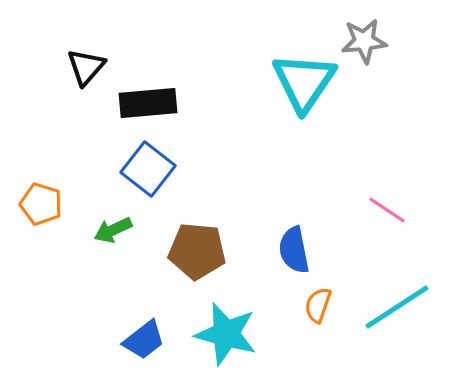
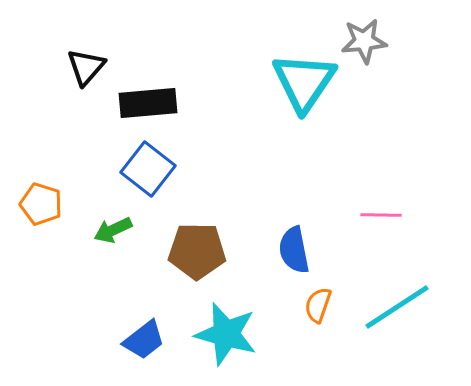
pink line: moved 6 px left, 5 px down; rotated 33 degrees counterclockwise
brown pentagon: rotated 4 degrees counterclockwise
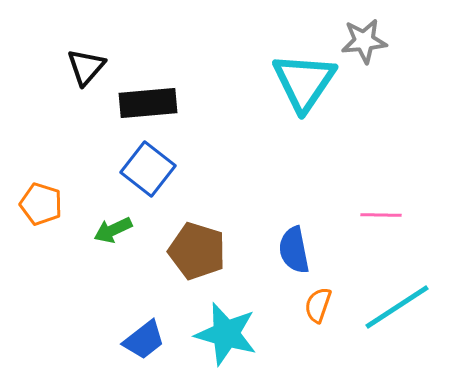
brown pentagon: rotated 16 degrees clockwise
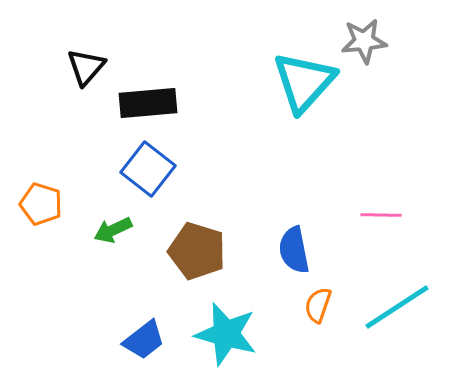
cyan triangle: rotated 8 degrees clockwise
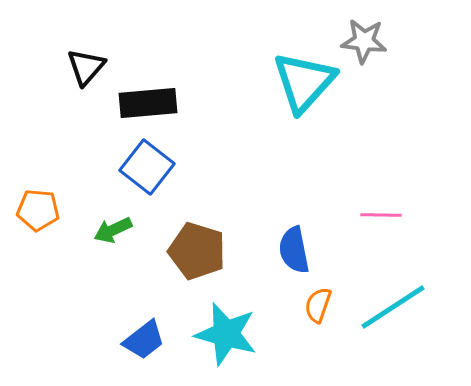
gray star: rotated 12 degrees clockwise
blue square: moved 1 px left, 2 px up
orange pentagon: moved 3 px left, 6 px down; rotated 12 degrees counterclockwise
cyan line: moved 4 px left
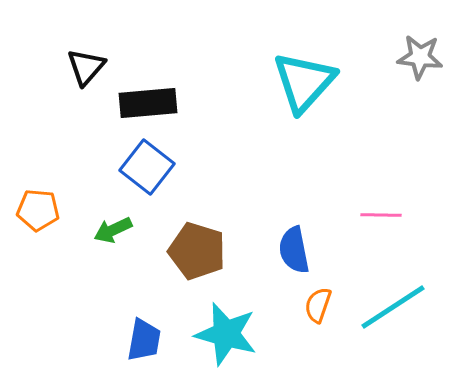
gray star: moved 56 px right, 16 px down
blue trapezoid: rotated 42 degrees counterclockwise
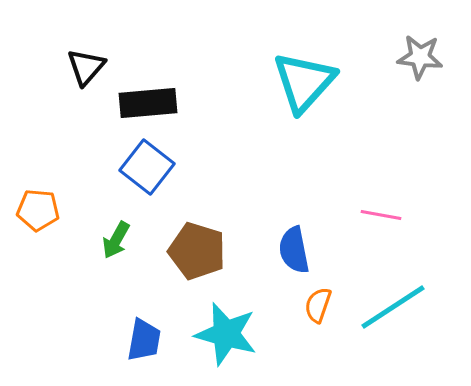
pink line: rotated 9 degrees clockwise
green arrow: moved 3 px right, 10 px down; rotated 36 degrees counterclockwise
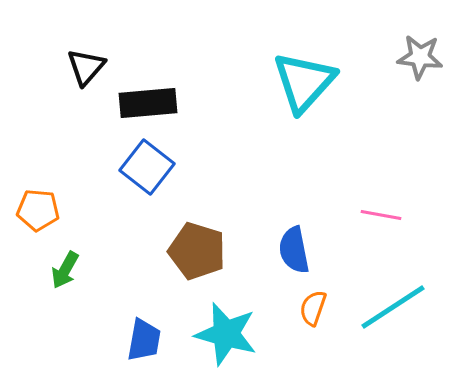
green arrow: moved 51 px left, 30 px down
orange semicircle: moved 5 px left, 3 px down
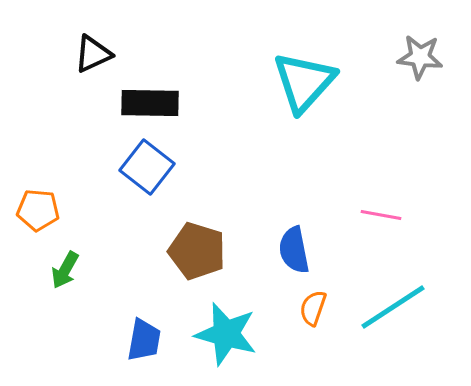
black triangle: moved 7 px right, 13 px up; rotated 24 degrees clockwise
black rectangle: moved 2 px right; rotated 6 degrees clockwise
